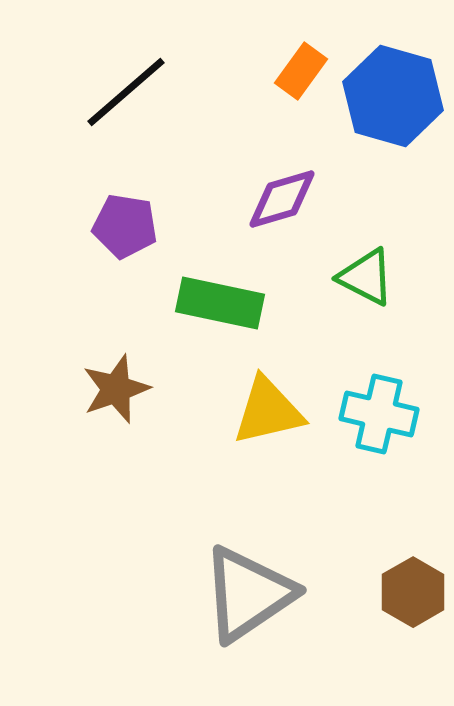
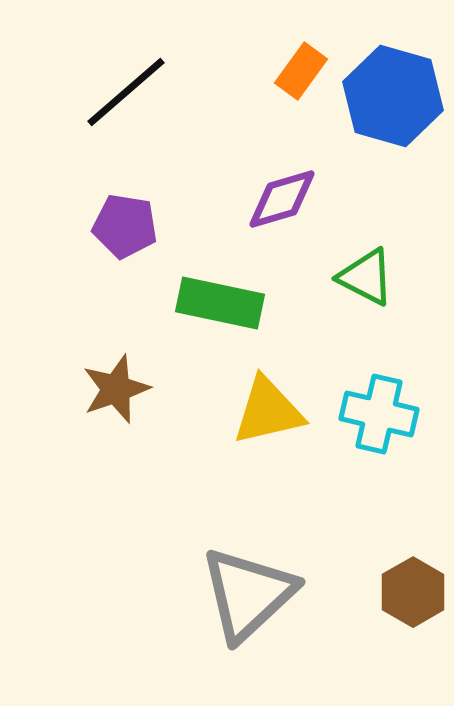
gray triangle: rotated 9 degrees counterclockwise
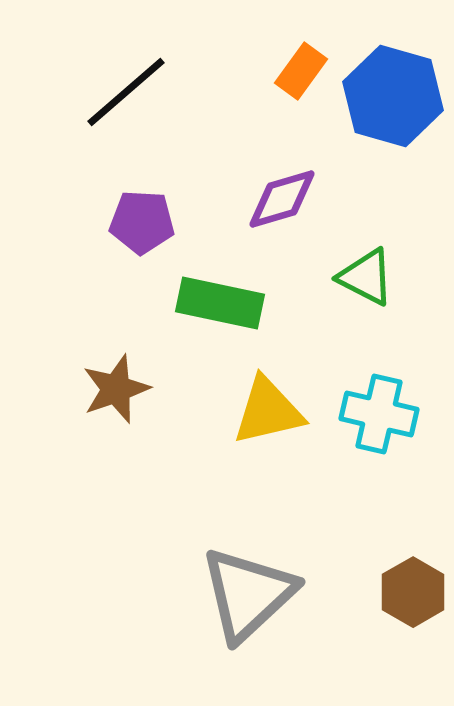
purple pentagon: moved 17 px right, 4 px up; rotated 6 degrees counterclockwise
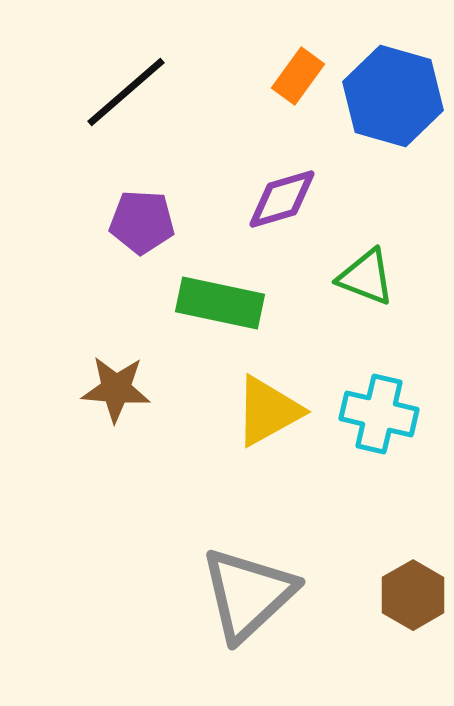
orange rectangle: moved 3 px left, 5 px down
green triangle: rotated 6 degrees counterclockwise
brown star: rotated 24 degrees clockwise
yellow triangle: rotated 16 degrees counterclockwise
brown hexagon: moved 3 px down
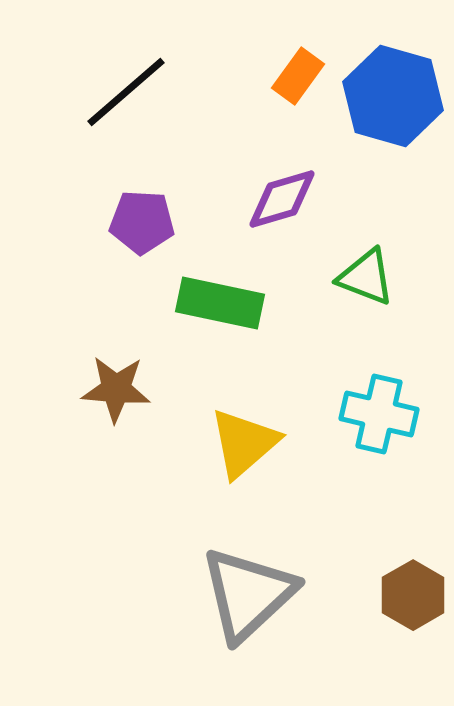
yellow triangle: moved 24 px left, 32 px down; rotated 12 degrees counterclockwise
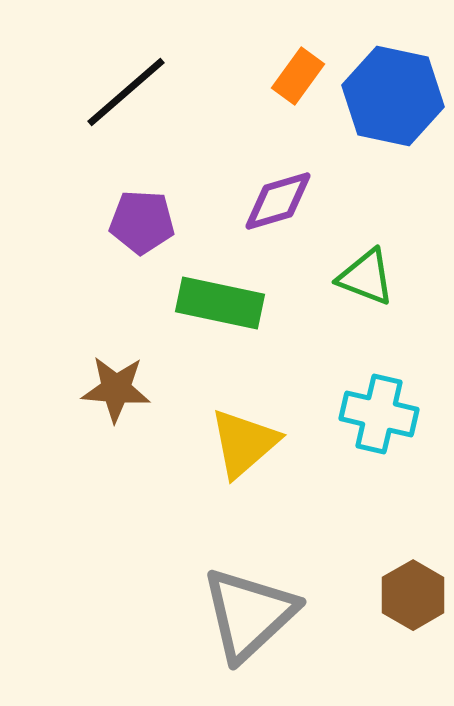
blue hexagon: rotated 4 degrees counterclockwise
purple diamond: moved 4 px left, 2 px down
gray triangle: moved 1 px right, 20 px down
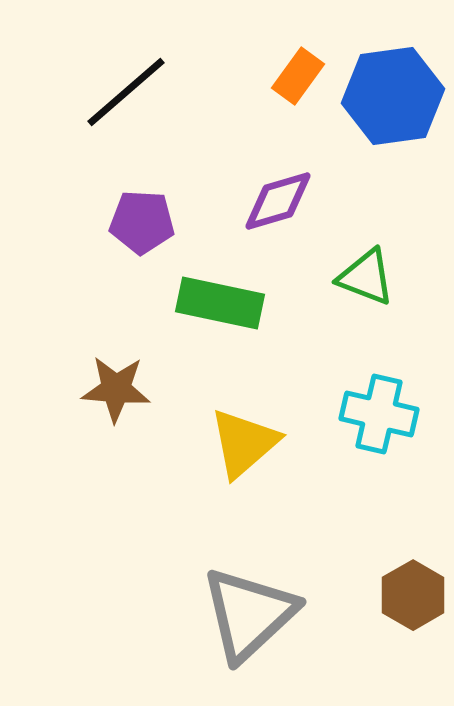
blue hexagon: rotated 20 degrees counterclockwise
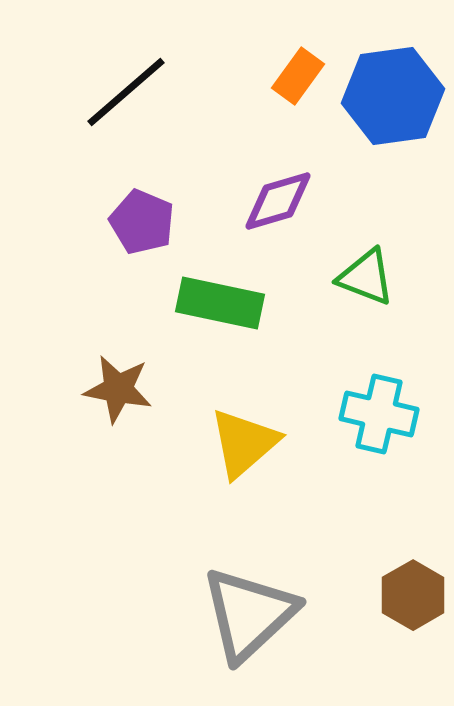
purple pentagon: rotated 20 degrees clockwise
brown star: moved 2 px right; rotated 6 degrees clockwise
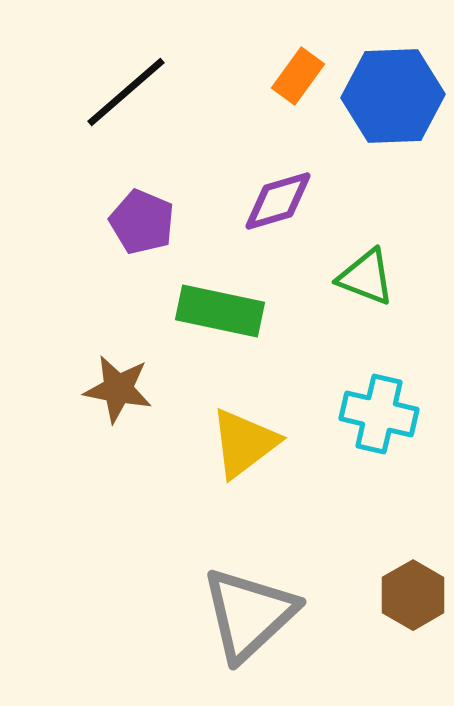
blue hexagon: rotated 6 degrees clockwise
green rectangle: moved 8 px down
yellow triangle: rotated 4 degrees clockwise
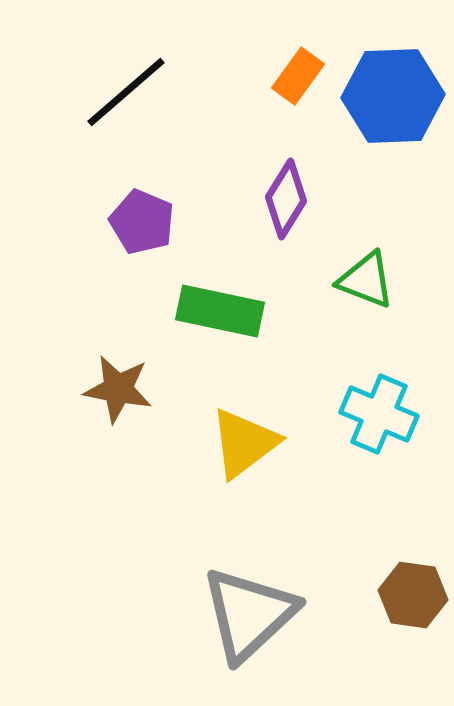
purple diamond: moved 8 px right, 2 px up; rotated 42 degrees counterclockwise
green triangle: moved 3 px down
cyan cross: rotated 10 degrees clockwise
brown hexagon: rotated 22 degrees counterclockwise
